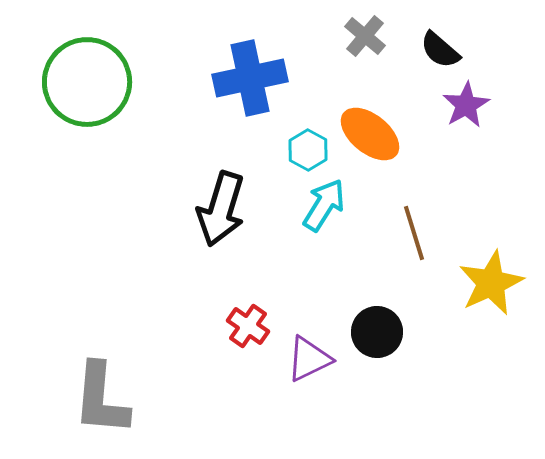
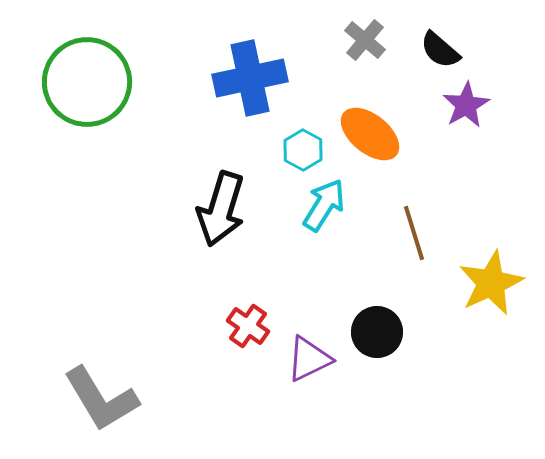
gray cross: moved 4 px down
cyan hexagon: moved 5 px left
gray L-shape: rotated 36 degrees counterclockwise
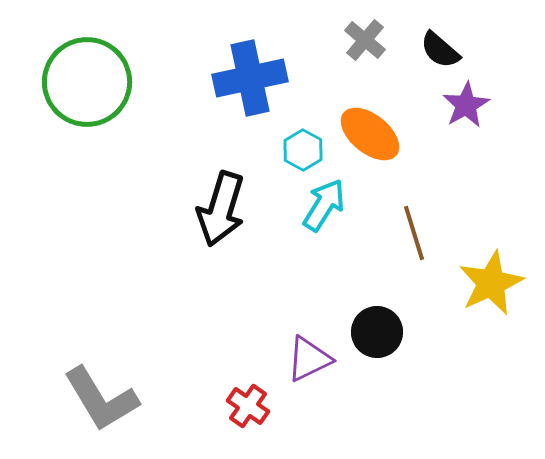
red cross: moved 80 px down
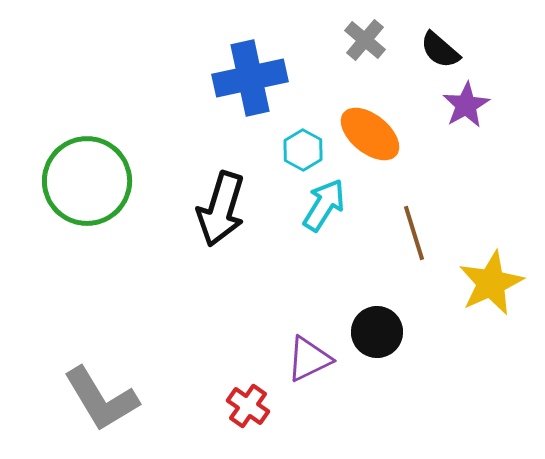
green circle: moved 99 px down
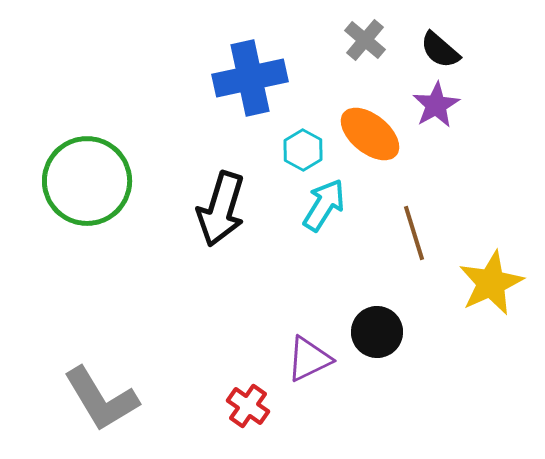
purple star: moved 30 px left
